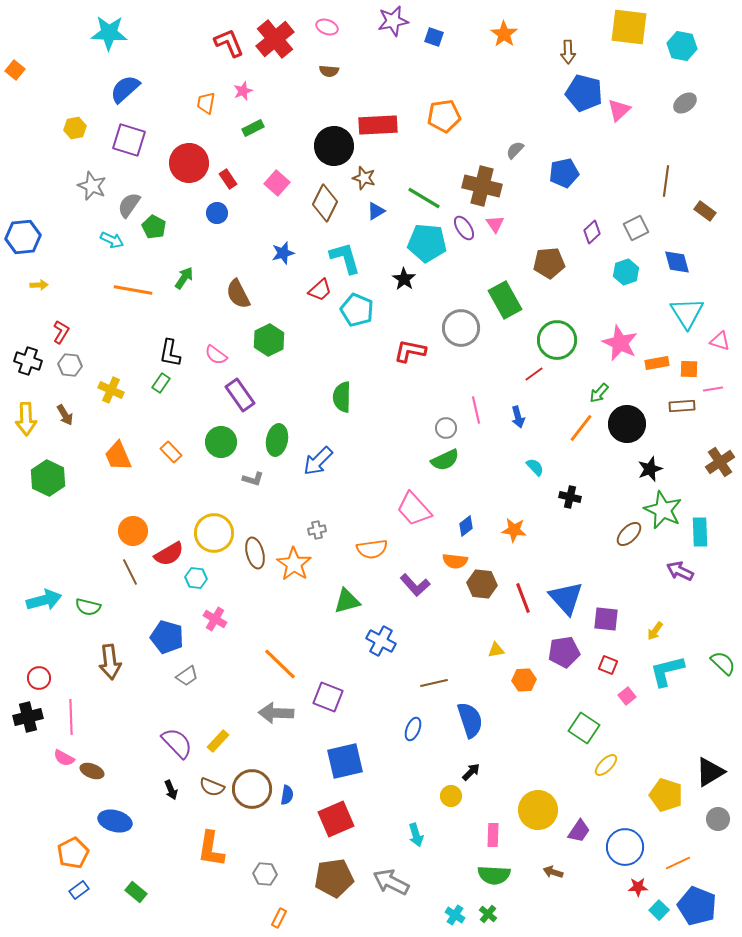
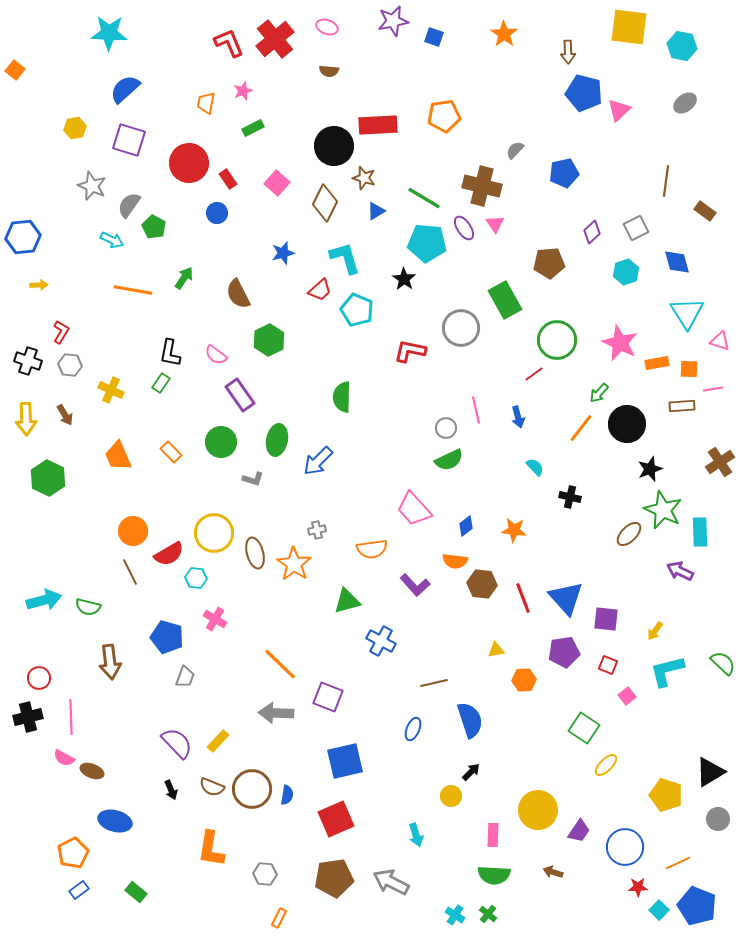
green semicircle at (445, 460): moved 4 px right
gray trapezoid at (187, 676): moved 2 px left, 1 px down; rotated 35 degrees counterclockwise
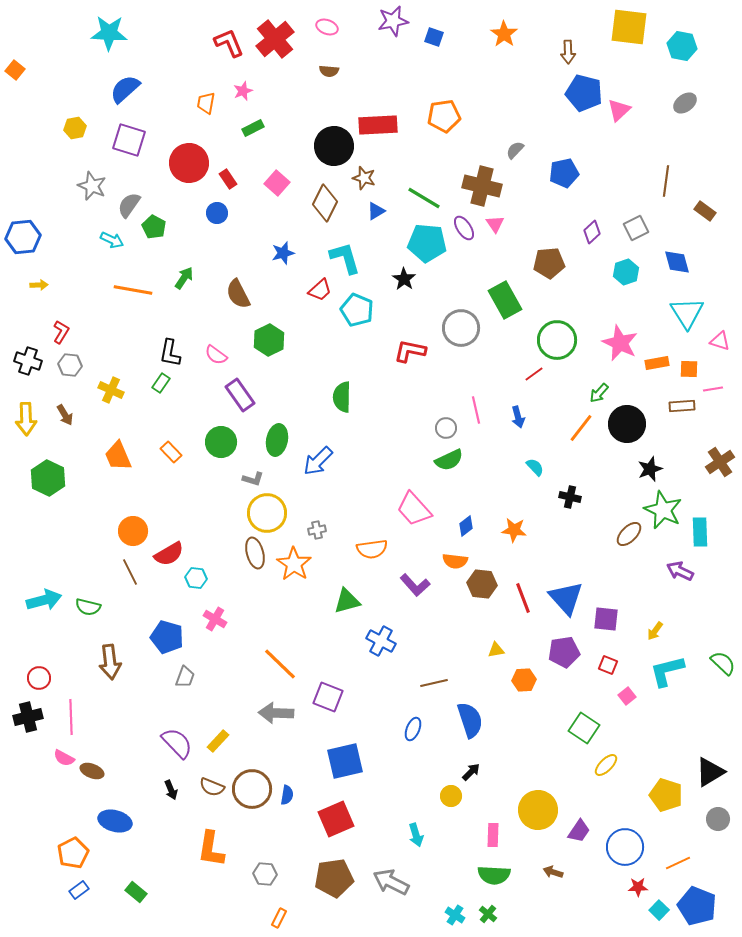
yellow circle at (214, 533): moved 53 px right, 20 px up
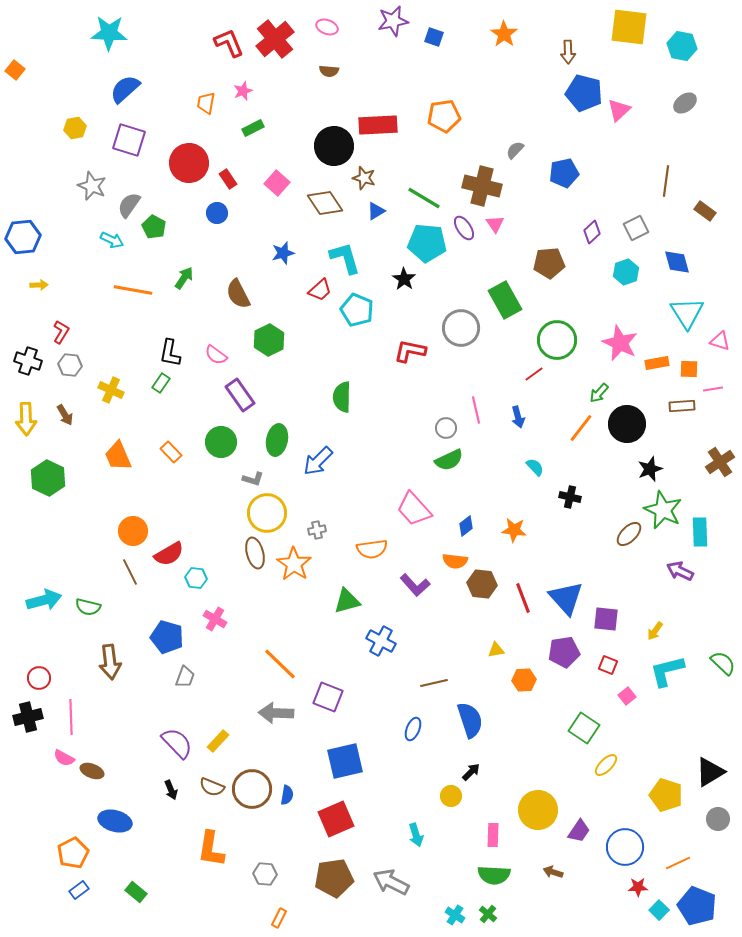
brown diamond at (325, 203): rotated 60 degrees counterclockwise
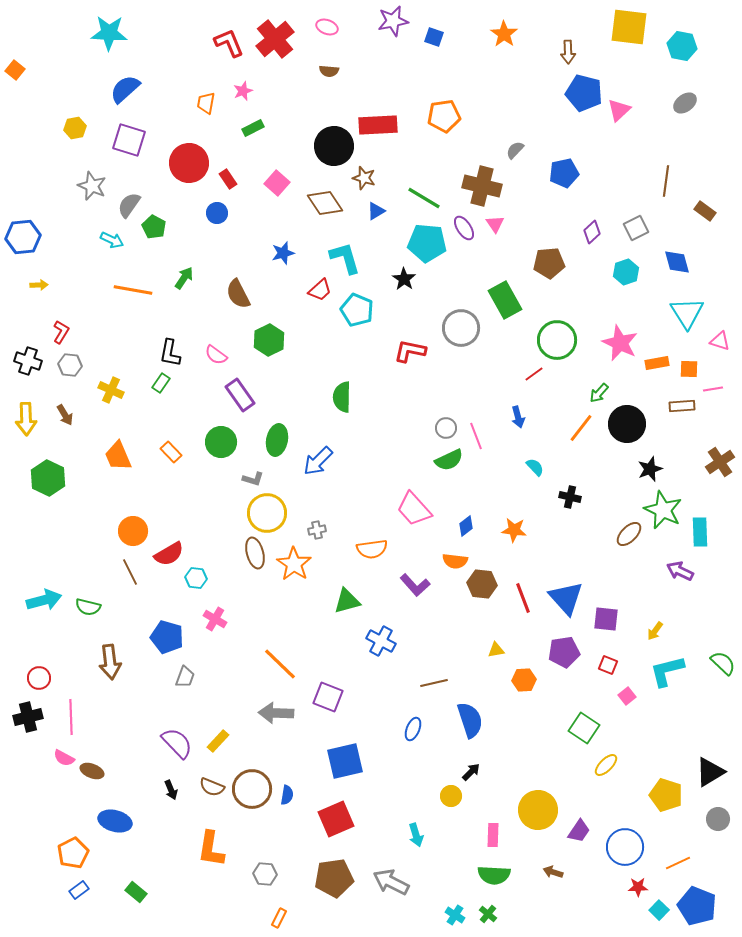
pink line at (476, 410): moved 26 px down; rotated 8 degrees counterclockwise
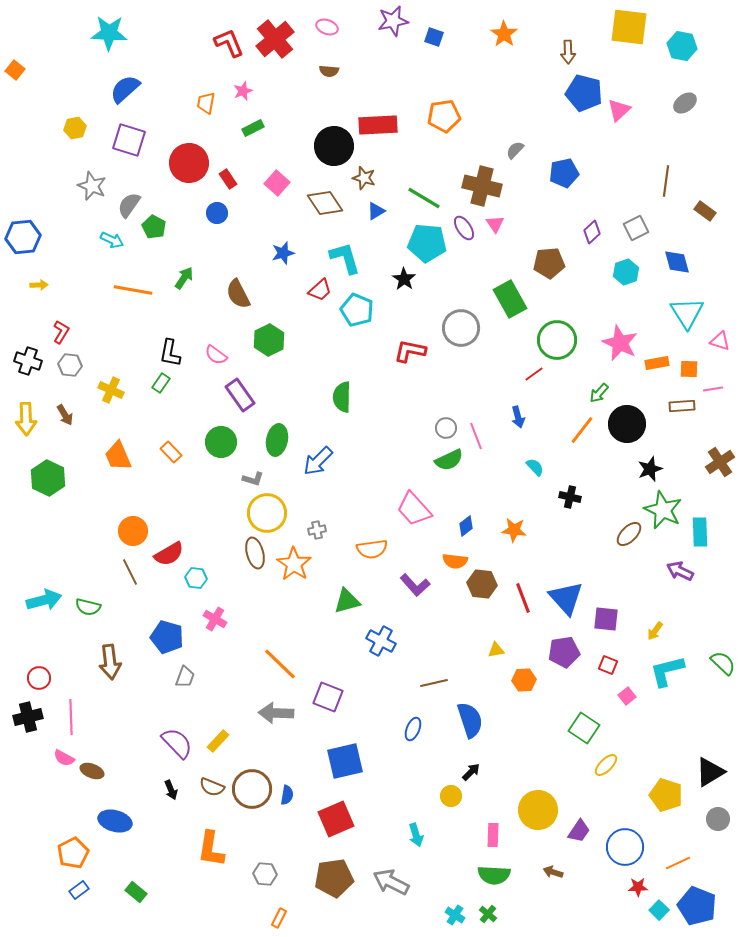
green rectangle at (505, 300): moved 5 px right, 1 px up
orange line at (581, 428): moved 1 px right, 2 px down
